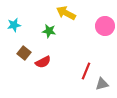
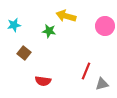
yellow arrow: moved 3 px down; rotated 12 degrees counterclockwise
red semicircle: moved 19 px down; rotated 35 degrees clockwise
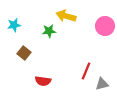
green star: rotated 16 degrees counterclockwise
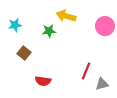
cyan star: moved 1 px right
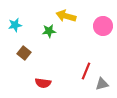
pink circle: moved 2 px left
red semicircle: moved 2 px down
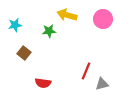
yellow arrow: moved 1 px right, 1 px up
pink circle: moved 7 px up
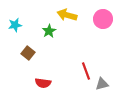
green star: rotated 24 degrees counterclockwise
brown square: moved 4 px right
red line: rotated 42 degrees counterclockwise
